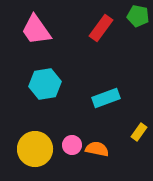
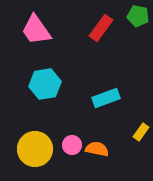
yellow rectangle: moved 2 px right
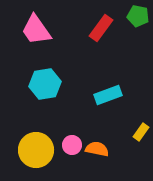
cyan rectangle: moved 2 px right, 3 px up
yellow circle: moved 1 px right, 1 px down
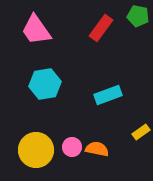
yellow rectangle: rotated 18 degrees clockwise
pink circle: moved 2 px down
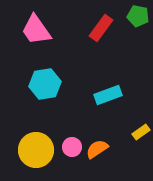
orange semicircle: rotated 45 degrees counterclockwise
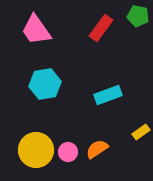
pink circle: moved 4 px left, 5 px down
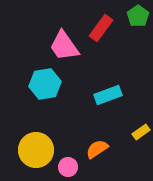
green pentagon: rotated 25 degrees clockwise
pink trapezoid: moved 28 px right, 16 px down
pink circle: moved 15 px down
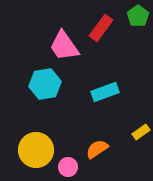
cyan rectangle: moved 3 px left, 3 px up
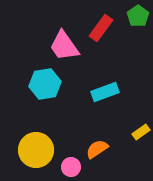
pink circle: moved 3 px right
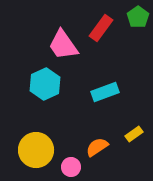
green pentagon: moved 1 px down
pink trapezoid: moved 1 px left, 1 px up
cyan hexagon: rotated 16 degrees counterclockwise
yellow rectangle: moved 7 px left, 2 px down
orange semicircle: moved 2 px up
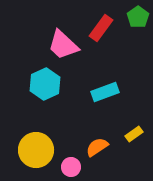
pink trapezoid: rotated 12 degrees counterclockwise
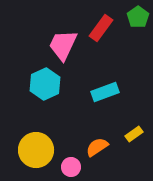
pink trapezoid: rotated 72 degrees clockwise
